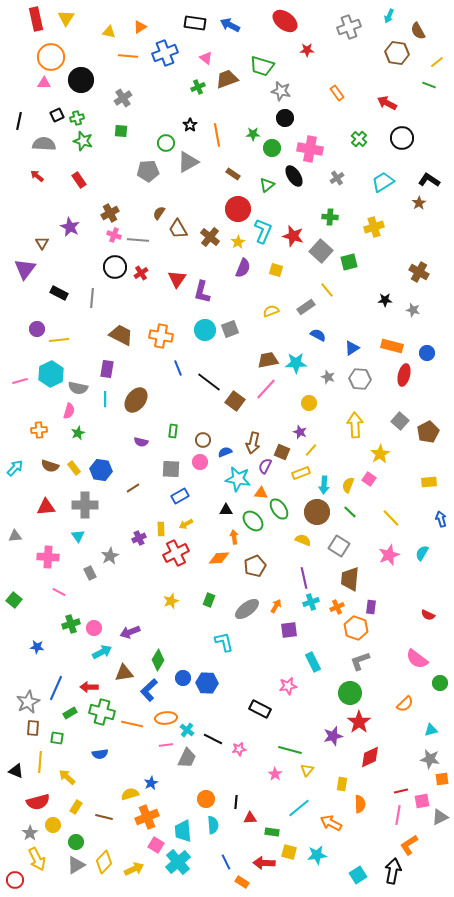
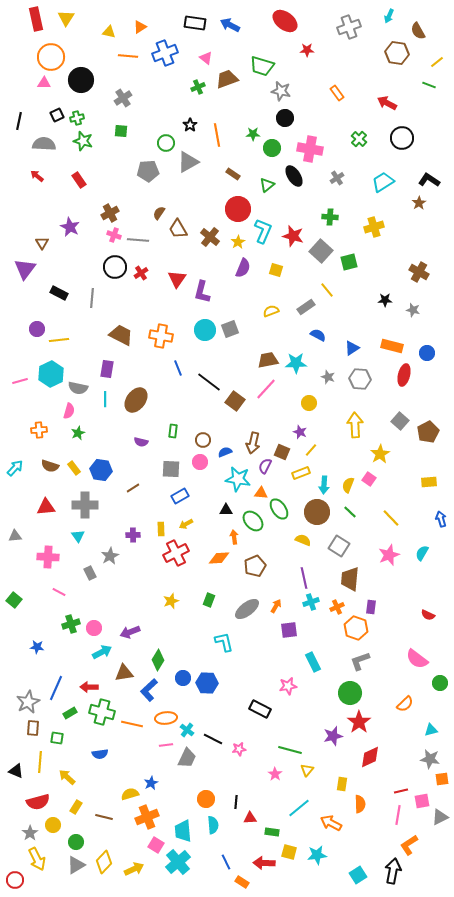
purple cross at (139, 538): moved 6 px left, 3 px up; rotated 24 degrees clockwise
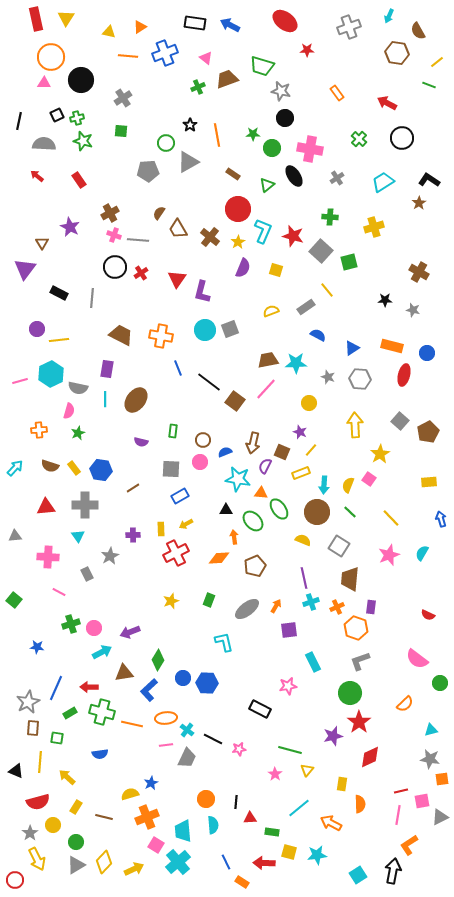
gray rectangle at (90, 573): moved 3 px left, 1 px down
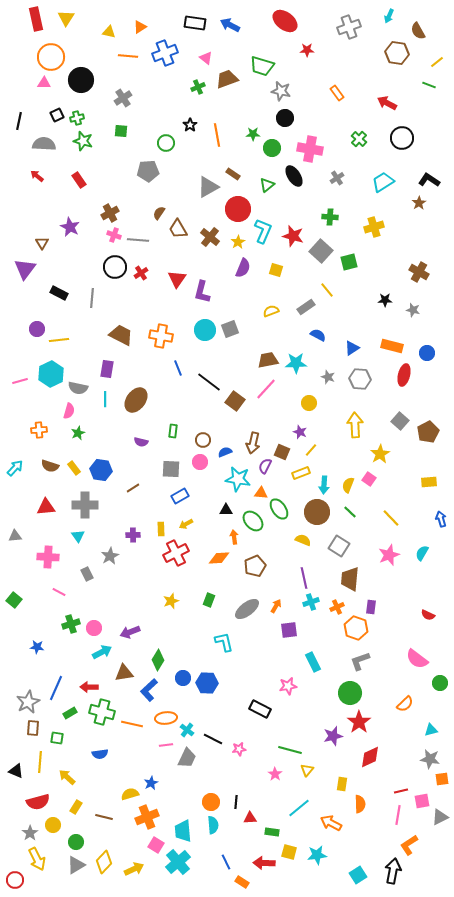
gray triangle at (188, 162): moved 20 px right, 25 px down
orange circle at (206, 799): moved 5 px right, 3 px down
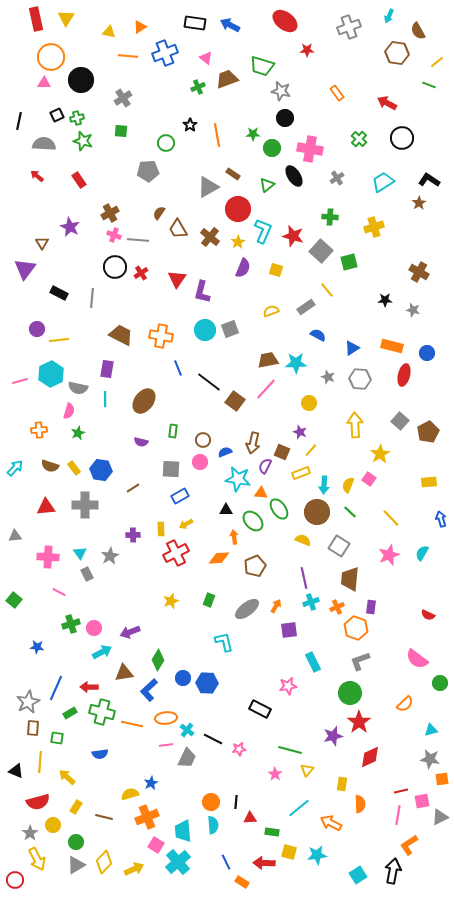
brown ellipse at (136, 400): moved 8 px right, 1 px down
cyan triangle at (78, 536): moved 2 px right, 17 px down
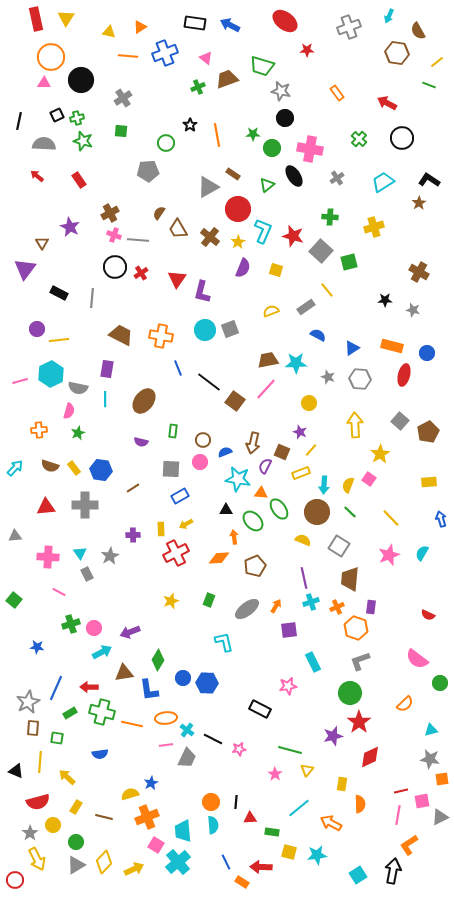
blue L-shape at (149, 690): rotated 55 degrees counterclockwise
red arrow at (264, 863): moved 3 px left, 4 px down
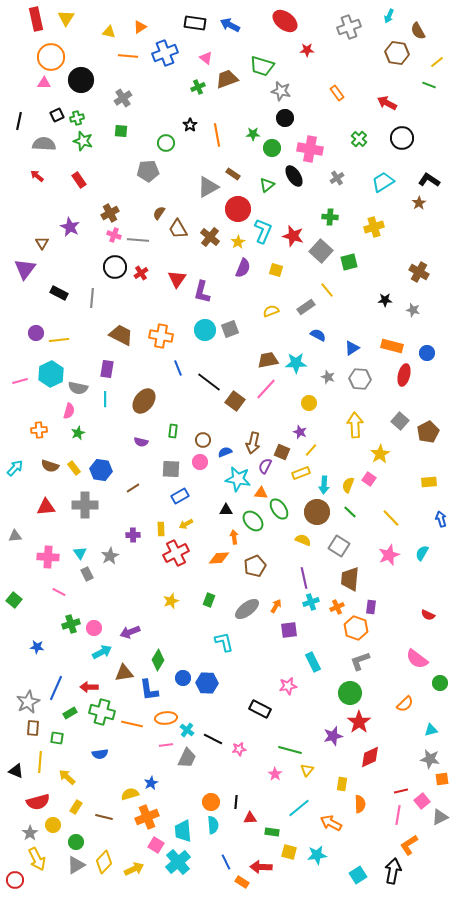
purple circle at (37, 329): moved 1 px left, 4 px down
pink square at (422, 801): rotated 28 degrees counterclockwise
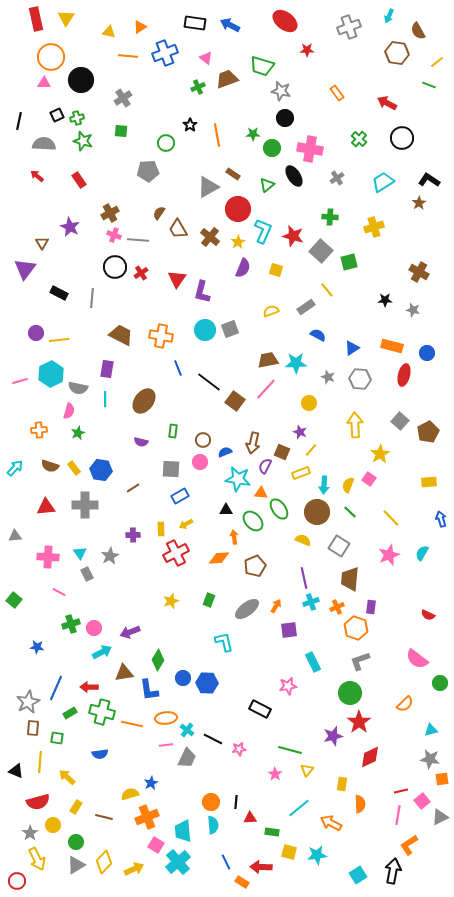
red circle at (15, 880): moved 2 px right, 1 px down
